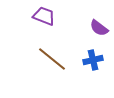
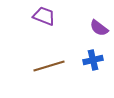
brown line: moved 3 px left, 7 px down; rotated 56 degrees counterclockwise
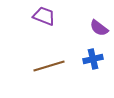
blue cross: moved 1 px up
